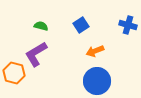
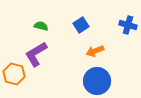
orange hexagon: moved 1 px down
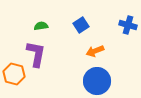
green semicircle: rotated 24 degrees counterclockwise
purple L-shape: rotated 132 degrees clockwise
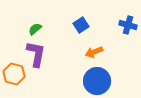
green semicircle: moved 6 px left, 3 px down; rotated 32 degrees counterclockwise
orange arrow: moved 1 px left, 1 px down
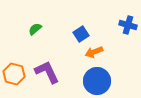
blue square: moved 9 px down
purple L-shape: moved 11 px right, 18 px down; rotated 36 degrees counterclockwise
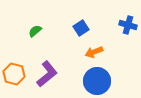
green semicircle: moved 2 px down
blue square: moved 6 px up
purple L-shape: moved 2 px down; rotated 76 degrees clockwise
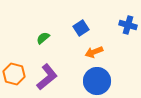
green semicircle: moved 8 px right, 7 px down
purple L-shape: moved 3 px down
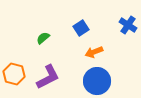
blue cross: rotated 18 degrees clockwise
purple L-shape: moved 1 px right; rotated 12 degrees clockwise
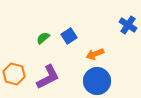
blue square: moved 12 px left, 8 px down
orange arrow: moved 1 px right, 2 px down
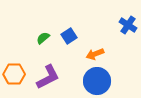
orange hexagon: rotated 15 degrees counterclockwise
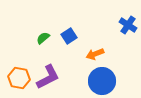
orange hexagon: moved 5 px right, 4 px down; rotated 10 degrees clockwise
blue circle: moved 5 px right
